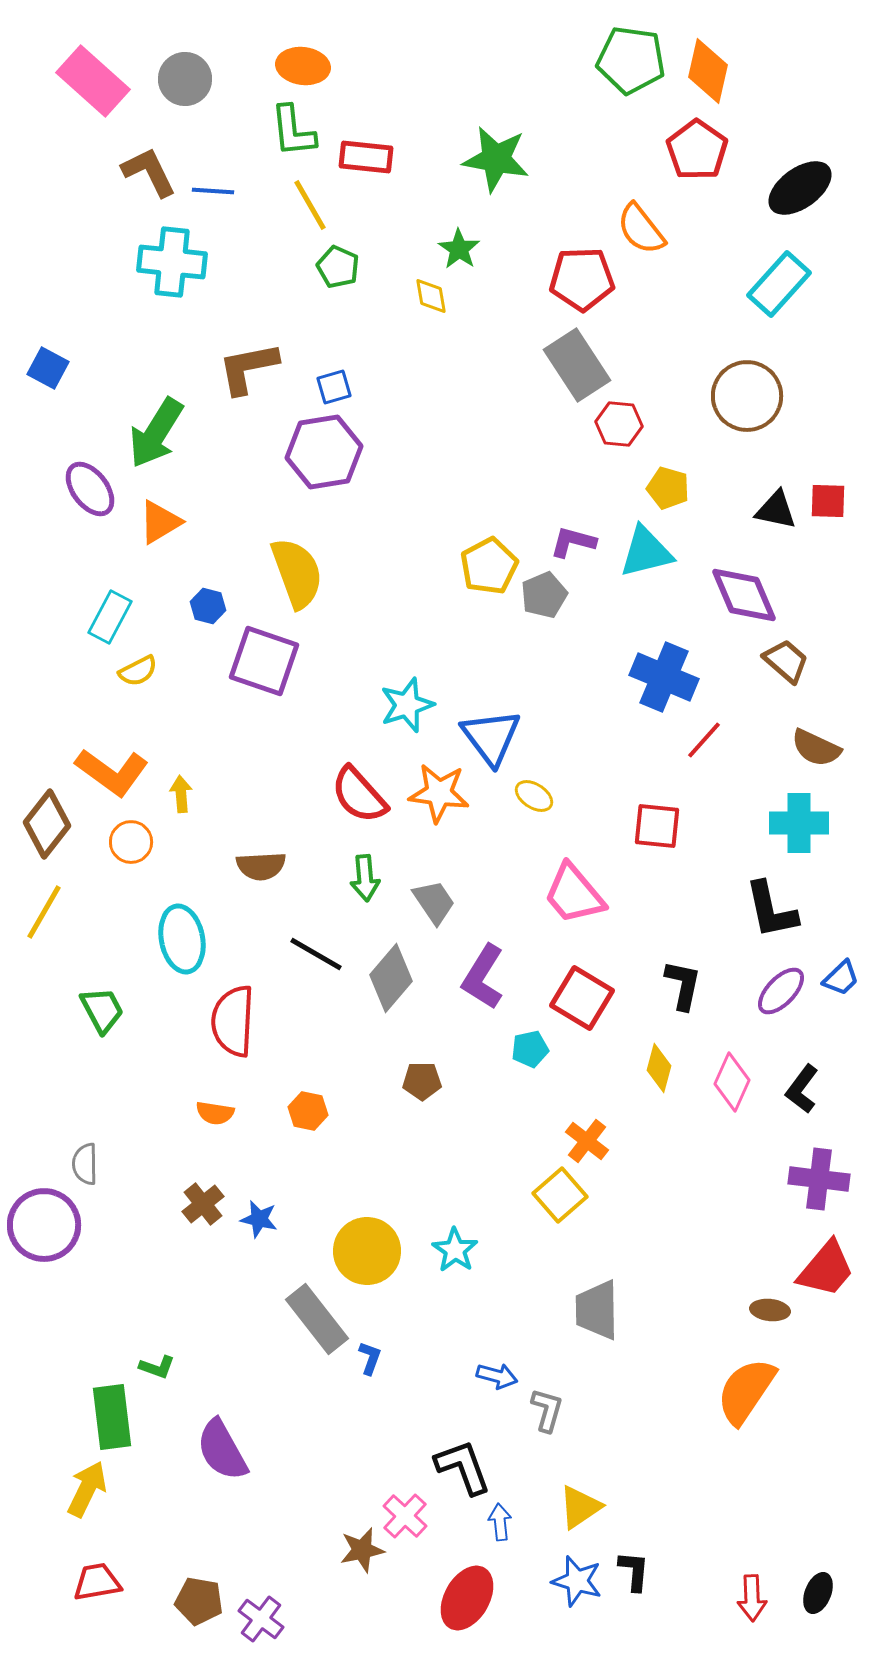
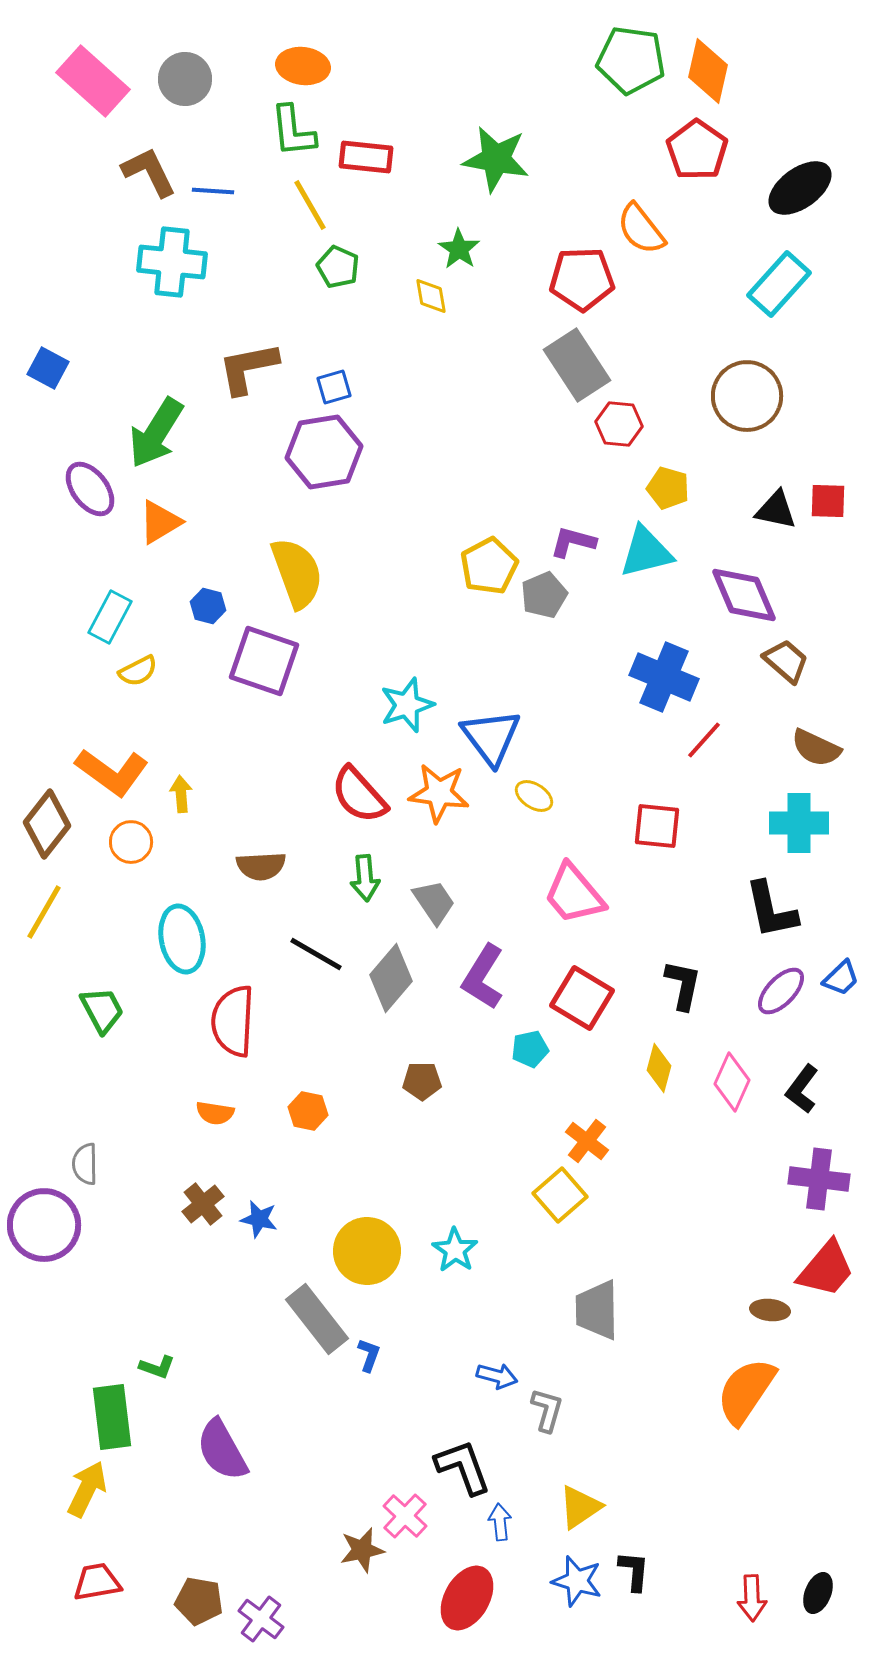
blue L-shape at (370, 1358): moved 1 px left, 3 px up
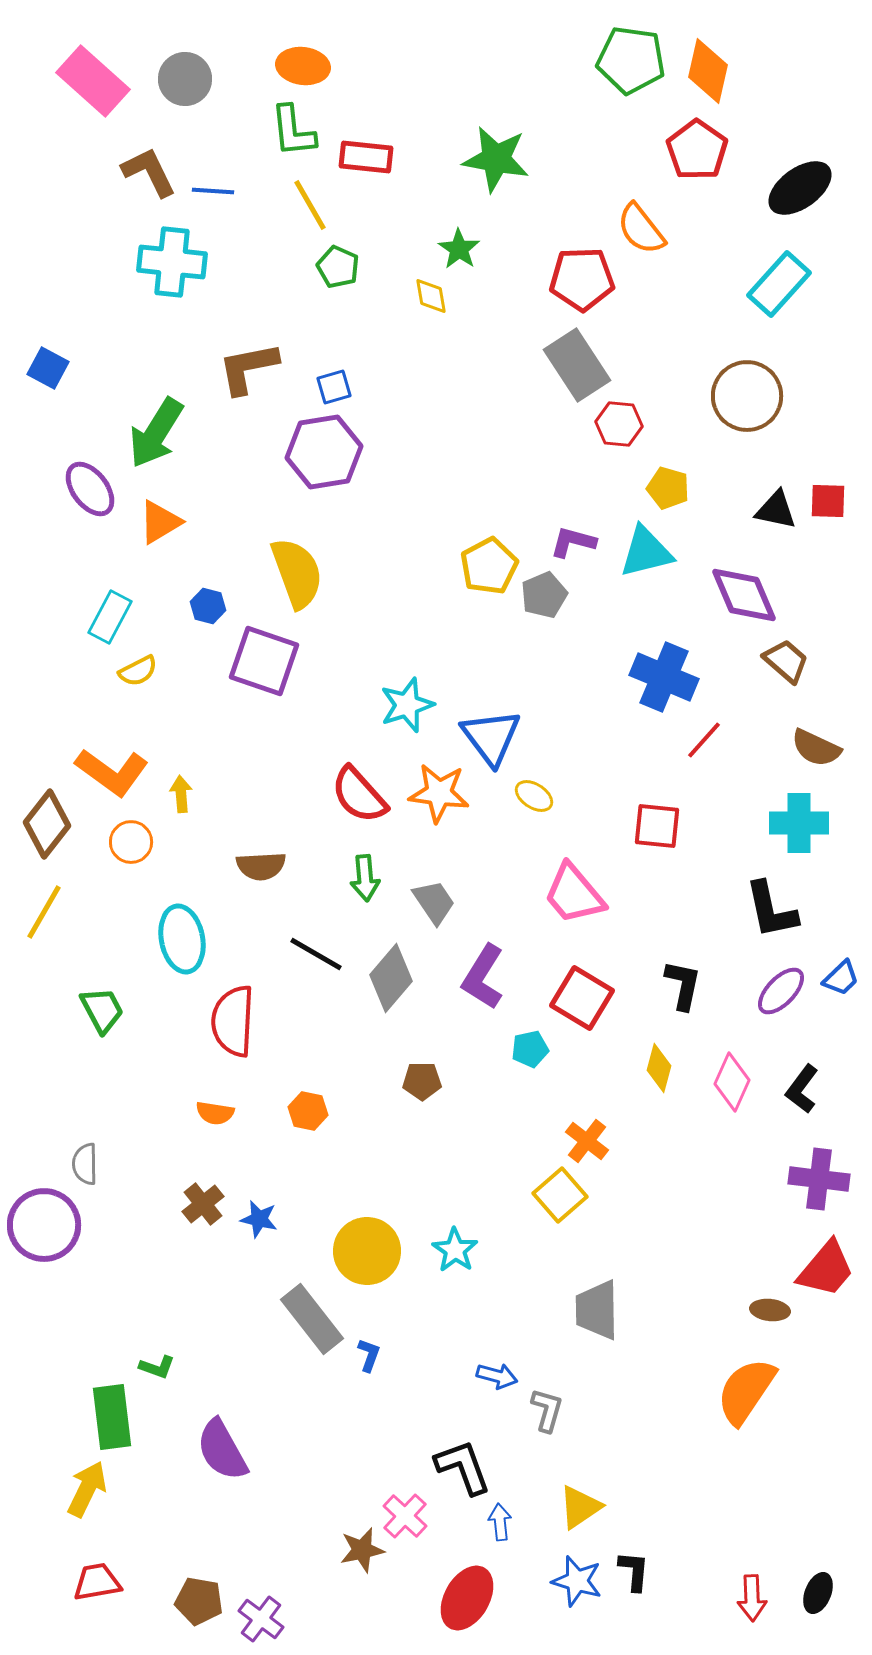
gray rectangle at (317, 1319): moved 5 px left
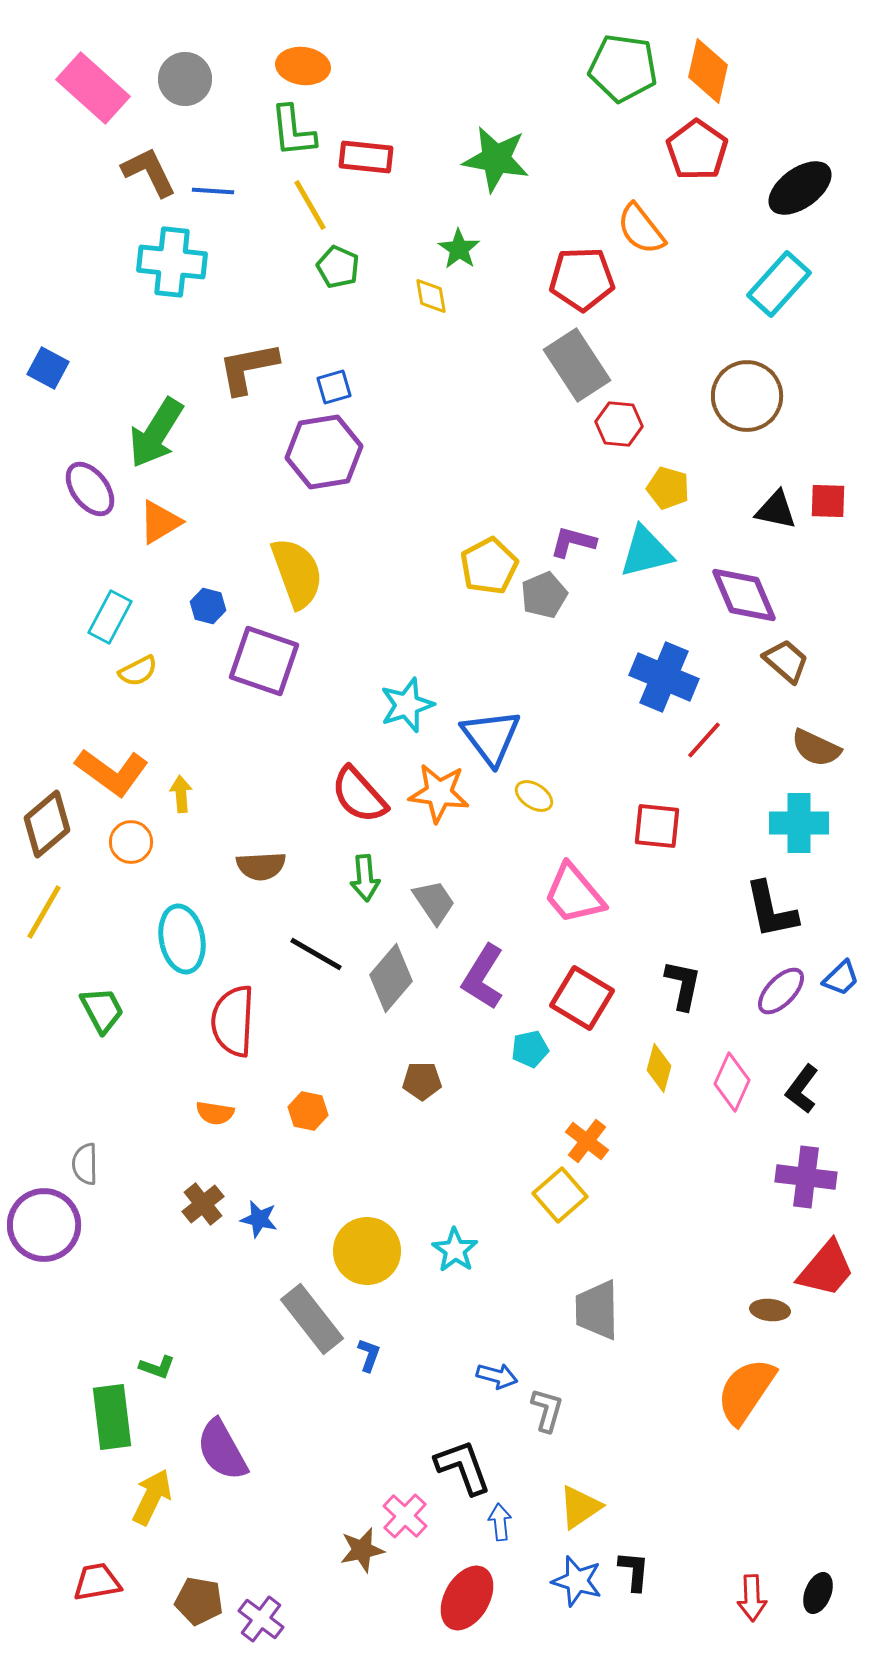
green pentagon at (631, 60): moved 8 px left, 8 px down
pink rectangle at (93, 81): moved 7 px down
brown diamond at (47, 824): rotated 12 degrees clockwise
purple cross at (819, 1179): moved 13 px left, 2 px up
yellow arrow at (87, 1489): moved 65 px right, 8 px down
